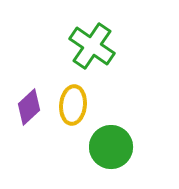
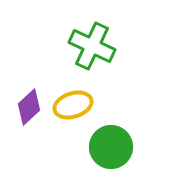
green cross: rotated 9 degrees counterclockwise
yellow ellipse: rotated 66 degrees clockwise
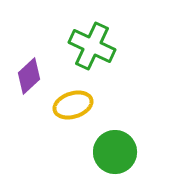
purple diamond: moved 31 px up
green circle: moved 4 px right, 5 px down
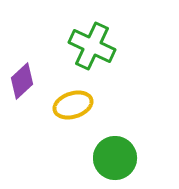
purple diamond: moved 7 px left, 5 px down
green circle: moved 6 px down
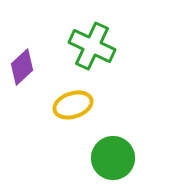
purple diamond: moved 14 px up
green circle: moved 2 px left
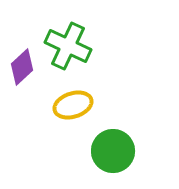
green cross: moved 24 px left
green circle: moved 7 px up
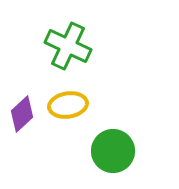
purple diamond: moved 47 px down
yellow ellipse: moved 5 px left; rotated 9 degrees clockwise
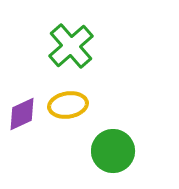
green cross: moved 3 px right; rotated 24 degrees clockwise
purple diamond: rotated 18 degrees clockwise
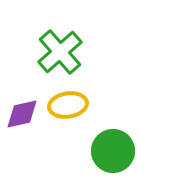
green cross: moved 11 px left, 6 px down
purple diamond: rotated 12 degrees clockwise
